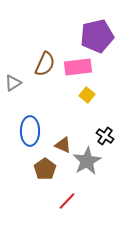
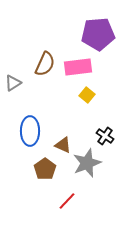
purple pentagon: moved 1 px right, 2 px up; rotated 8 degrees clockwise
gray star: moved 2 px down; rotated 8 degrees clockwise
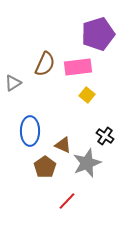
purple pentagon: rotated 12 degrees counterclockwise
brown pentagon: moved 2 px up
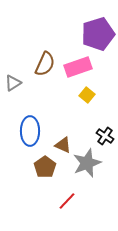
pink rectangle: rotated 12 degrees counterclockwise
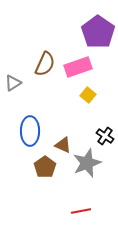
purple pentagon: moved 2 px up; rotated 20 degrees counterclockwise
yellow square: moved 1 px right
red line: moved 14 px right, 10 px down; rotated 36 degrees clockwise
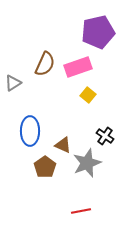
purple pentagon: rotated 24 degrees clockwise
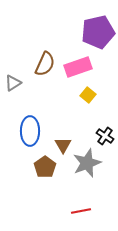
brown triangle: rotated 36 degrees clockwise
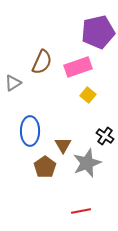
brown semicircle: moved 3 px left, 2 px up
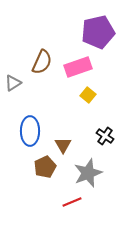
gray star: moved 1 px right, 10 px down
brown pentagon: rotated 10 degrees clockwise
red line: moved 9 px left, 9 px up; rotated 12 degrees counterclockwise
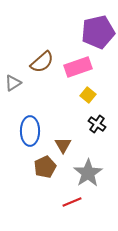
brown semicircle: rotated 25 degrees clockwise
black cross: moved 8 px left, 12 px up
gray star: rotated 12 degrees counterclockwise
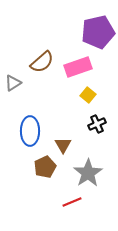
black cross: rotated 30 degrees clockwise
